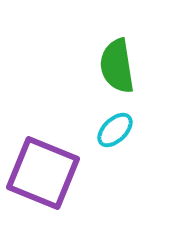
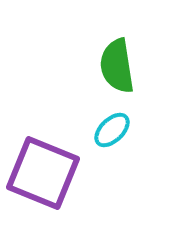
cyan ellipse: moved 3 px left
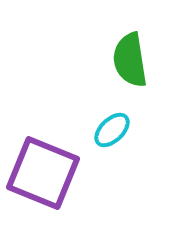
green semicircle: moved 13 px right, 6 px up
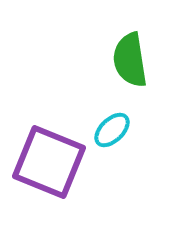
purple square: moved 6 px right, 11 px up
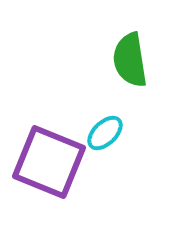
cyan ellipse: moved 7 px left, 3 px down
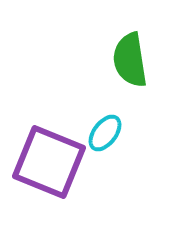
cyan ellipse: rotated 9 degrees counterclockwise
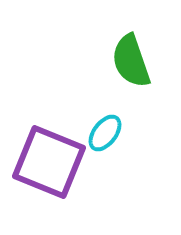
green semicircle: moved 1 px right, 1 px down; rotated 10 degrees counterclockwise
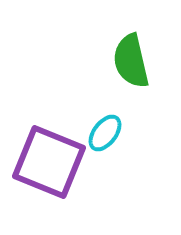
green semicircle: rotated 6 degrees clockwise
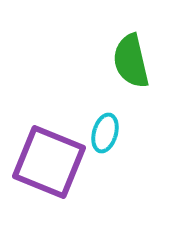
cyan ellipse: rotated 21 degrees counterclockwise
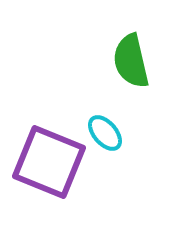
cyan ellipse: rotated 57 degrees counterclockwise
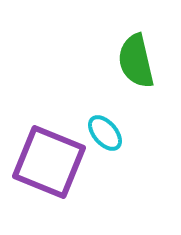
green semicircle: moved 5 px right
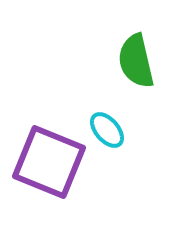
cyan ellipse: moved 2 px right, 3 px up
